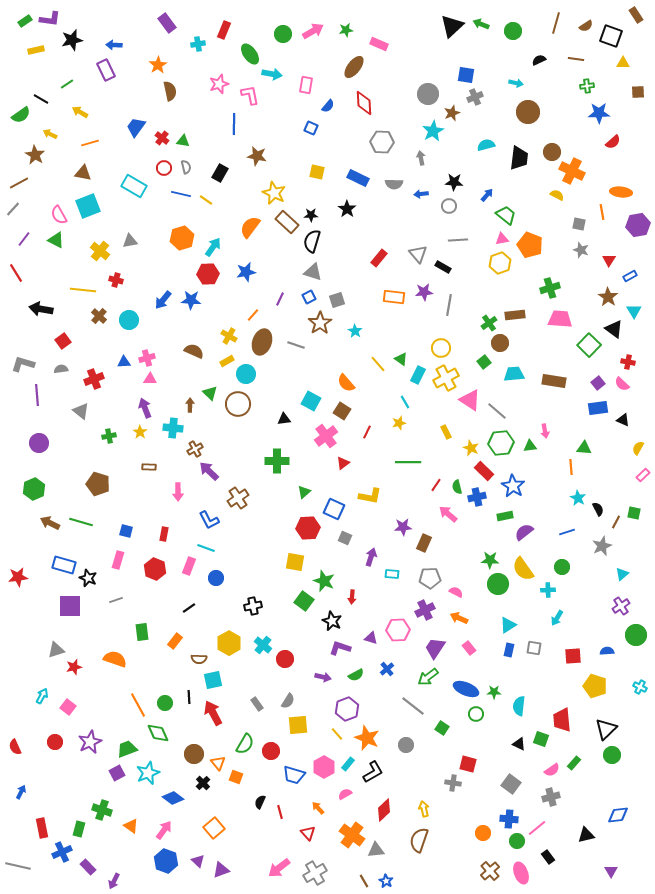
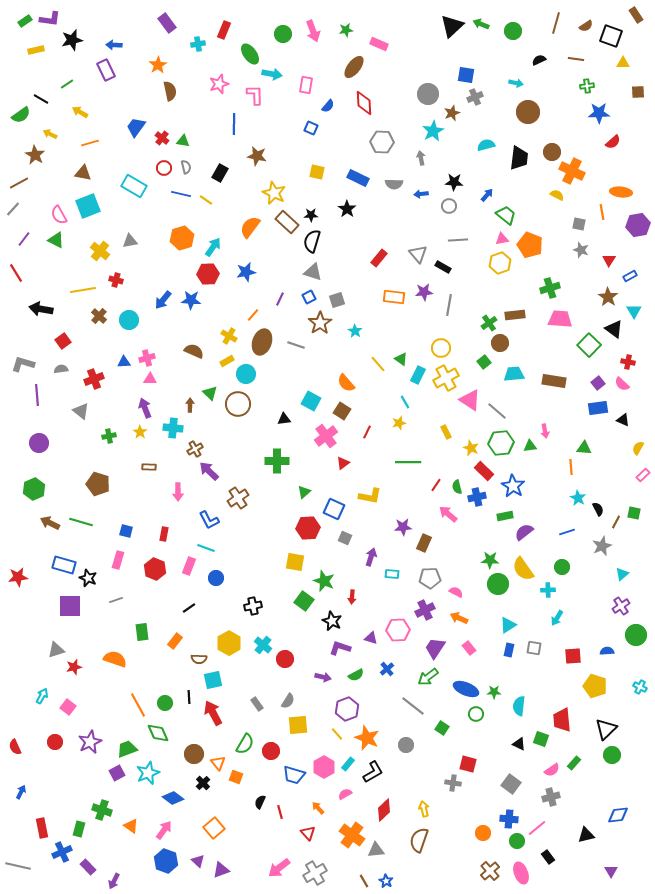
pink arrow at (313, 31): rotated 100 degrees clockwise
pink L-shape at (250, 95): moved 5 px right; rotated 10 degrees clockwise
yellow line at (83, 290): rotated 15 degrees counterclockwise
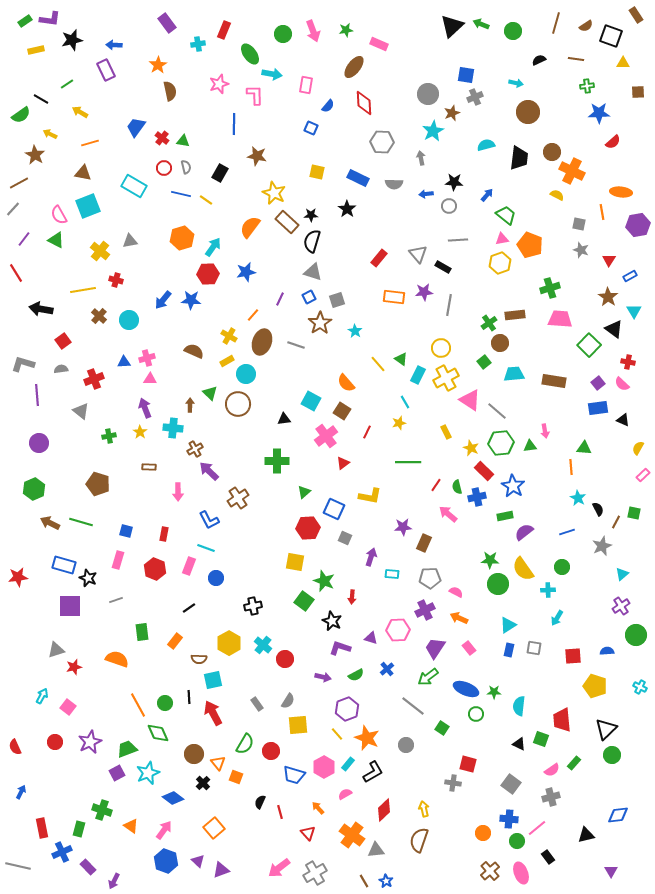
blue arrow at (421, 194): moved 5 px right
orange semicircle at (115, 659): moved 2 px right
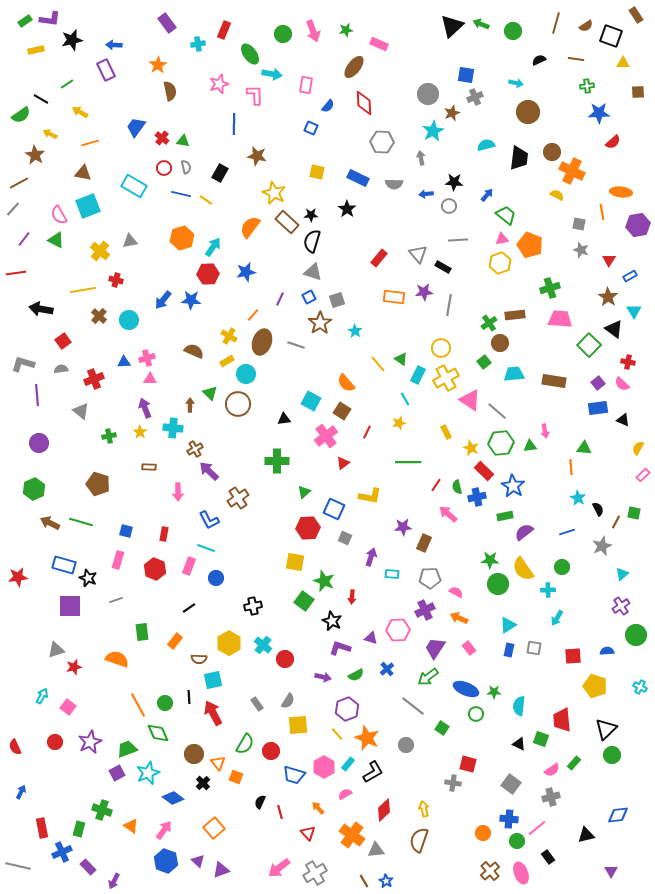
red line at (16, 273): rotated 66 degrees counterclockwise
cyan line at (405, 402): moved 3 px up
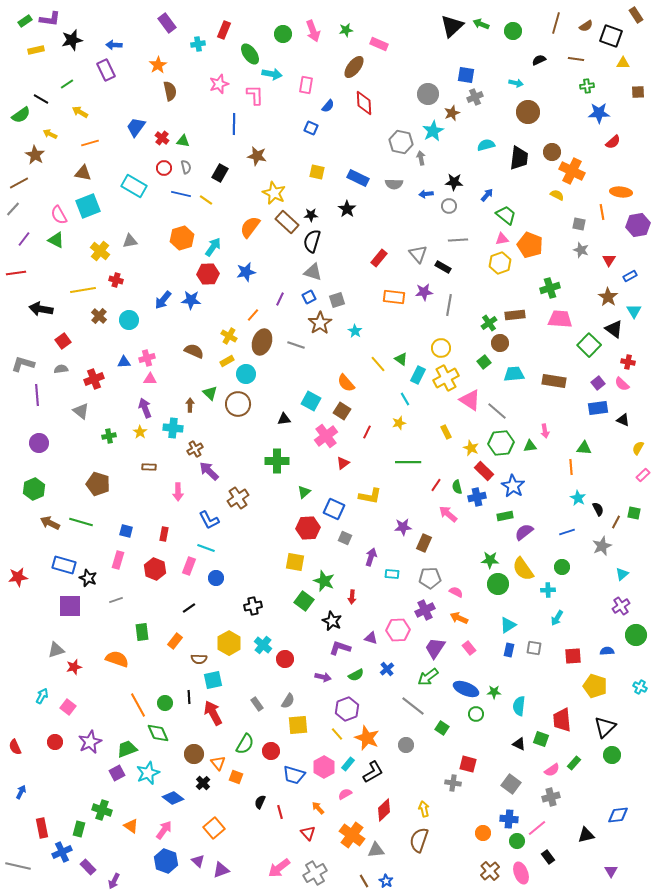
gray hexagon at (382, 142): moved 19 px right; rotated 10 degrees clockwise
black triangle at (606, 729): moved 1 px left, 2 px up
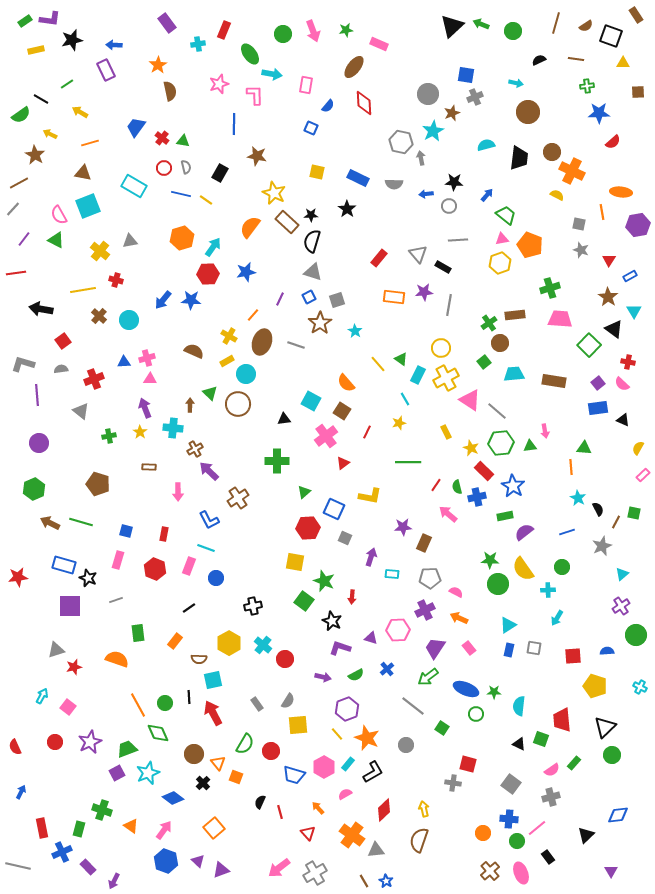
green rectangle at (142, 632): moved 4 px left, 1 px down
black triangle at (586, 835): rotated 30 degrees counterclockwise
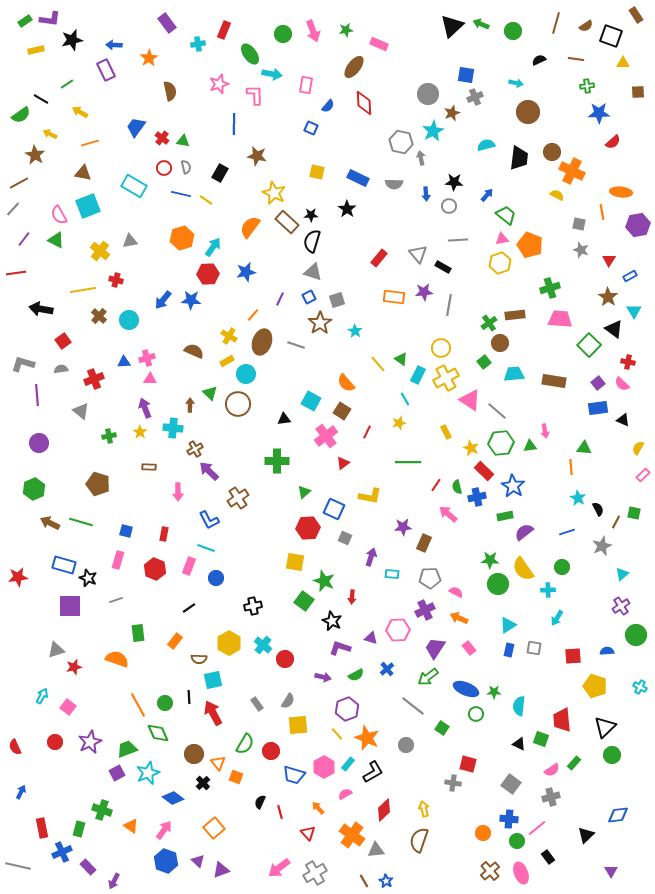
orange star at (158, 65): moved 9 px left, 7 px up
blue arrow at (426, 194): rotated 88 degrees counterclockwise
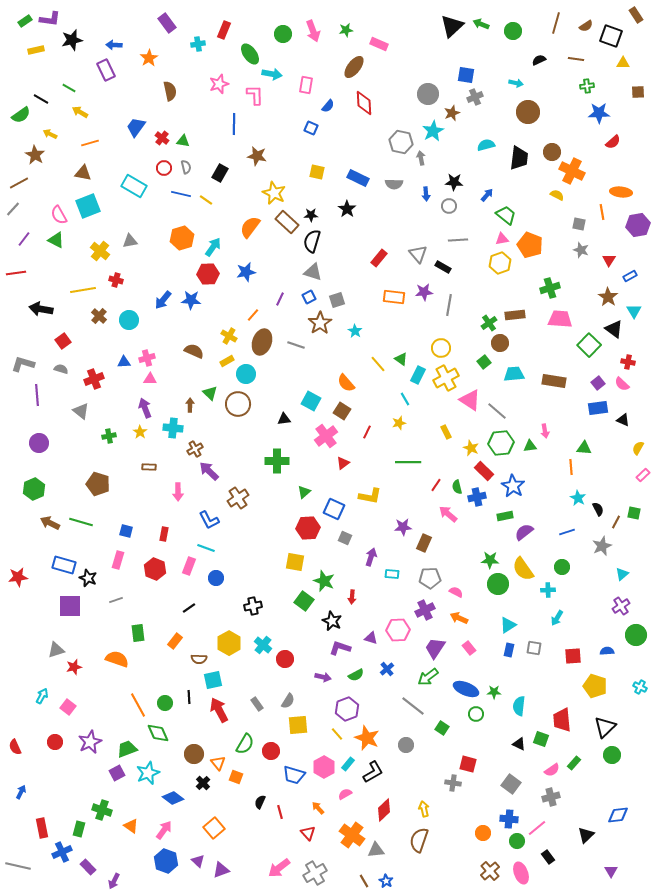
green line at (67, 84): moved 2 px right, 4 px down; rotated 64 degrees clockwise
gray semicircle at (61, 369): rotated 24 degrees clockwise
red arrow at (213, 713): moved 6 px right, 3 px up
